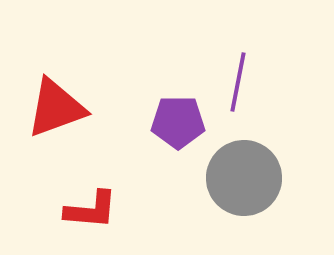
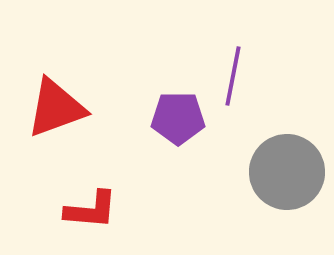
purple line: moved 5 px left, 6 px up
purple pentagon: moved 4 px up
gray circle: moved 43 px right, 6 px up
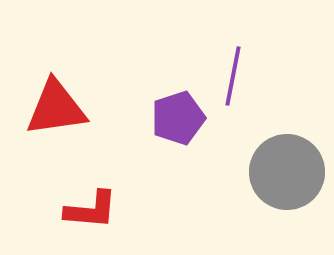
red triangle: rotated 12 degrees clockwise
purple pentagon: rotated 18 degrees counterclockwise
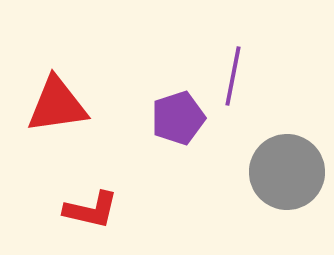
red triangle: moved 1 px right, 3 px up
red L-shape: rotated 8 degrees clockwise
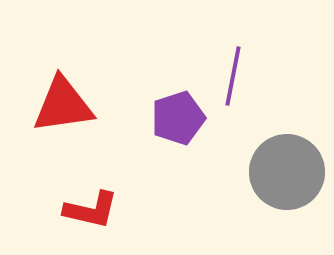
red triangle: moved 6 px right
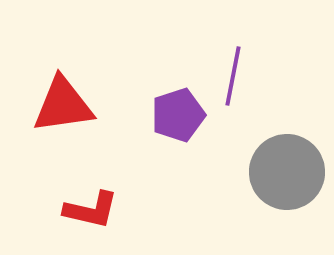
purple pentagon: moved 3 px up
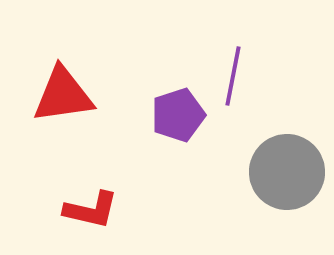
red triangle: moved 10 px up
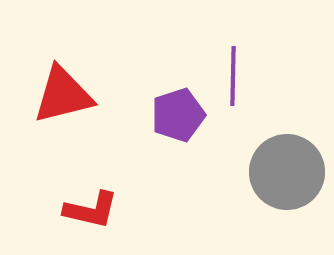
purple line: rotated 10 degrees counterclockwise
red triangle: rotated 6 degrees counterclockwise
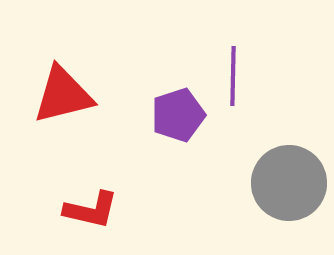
gray circle: moved 2 px right, 11 px down
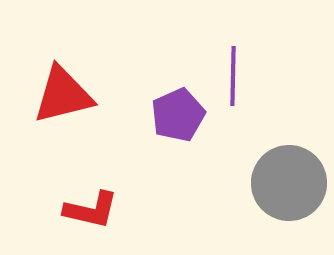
purple pentagon: rotated 6 degrees counterclockwise
